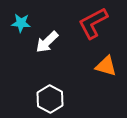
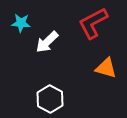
orange triangle: moved 2 px down
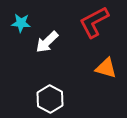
red L-shape: moved 1 px right, 1 px up
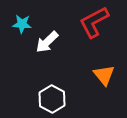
cyan star: moved 1 px right, 1 px down
orange triangle: moved 2 px left, 7 px down; rotated 35 degrees clockwise
white hexagon: moved 2 px right
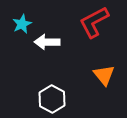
cyan star: rotated 30 degrees counterclockwise
white arrow: rotated 45 degrees clockwise
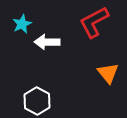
orange triangle: moved 4 px right, 2 px up
white hexagon: moved 15 px left, 2 px down
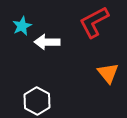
cyan star: moved 2 px down
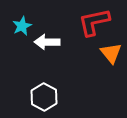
red L-shape: rotated 16 degrees clockwise
orange triangle: moved 3 px right, 20 px up
white hexagon: moved 7 px right, 4 px up
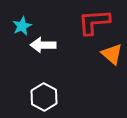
red L-shape: rotated 8 degrees clockwise
white arrow: moved 4 px left, 3 px down
orange triangle: moved 1 px right, 1 px down; rotated 10 degrees counterclockwise
